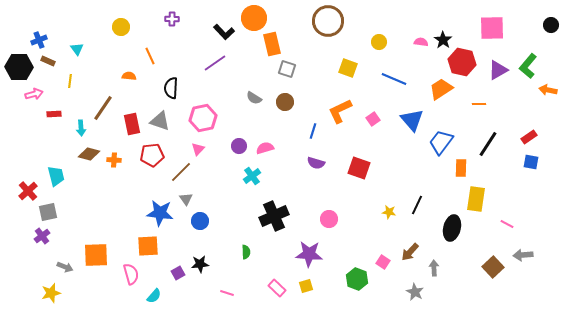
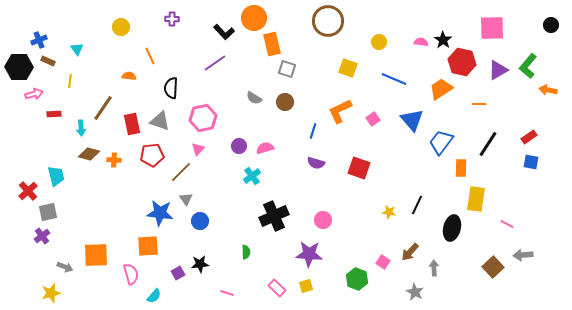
pink circle at (329, 219): moved 6 px left, 1 px down
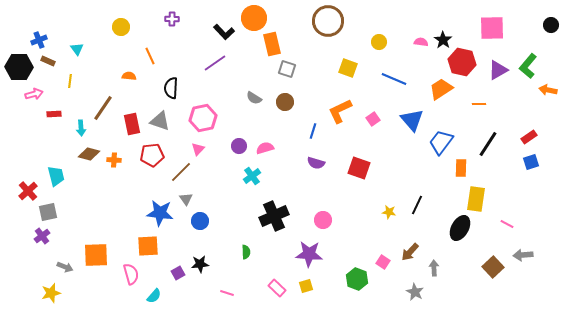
blue square at (531, 162): rotated 28 degrees counterclockwise
black ellipse at (452, 228): moved 8 px right; rotated 15 degrees clockwise
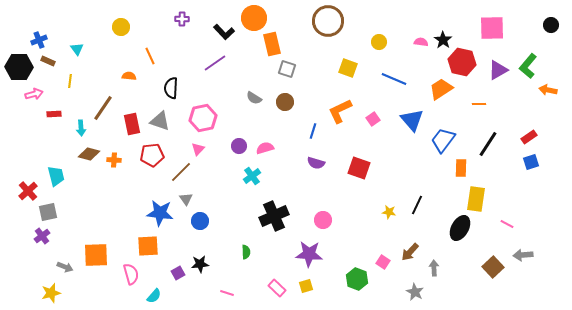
purple cross at (172, 19): moved 10 px right
blue trapezoid at (441, 142): moved 2 px right, 2 px up
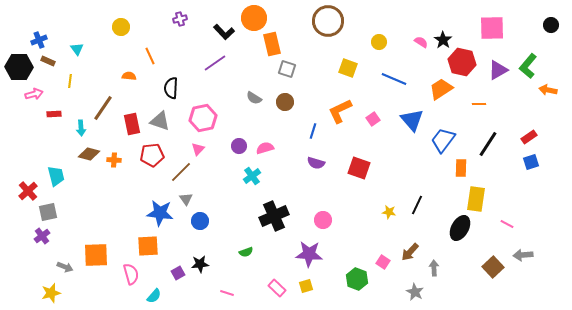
purple cross at (182, 19): moved 2 px left; rotated 16 degrees counterclockwise
pink semicircle at (421, 42): rotated 24 degrees clockwise
green semicircle at (246, 252): rotated 72 degrees clockwise
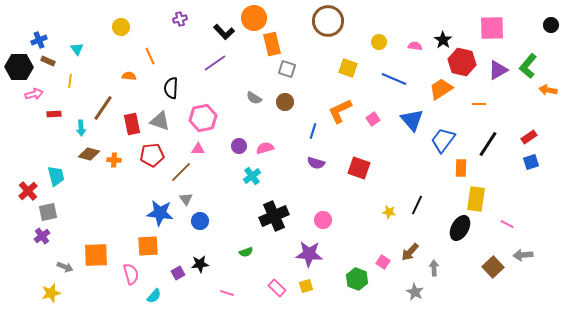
pink semicircle at (421, 42): moved 6 px left, 4 px down; rotated 24 degrees counterclockwise
pink triangle at (198, 149): rotated 48 degrees clockwise
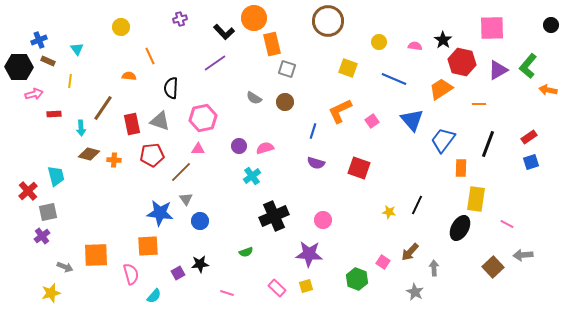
pink square at (373, 119): moved 1 px left, 2 px down
black line at (488, 144): rotated 12 degrees counterclockwise
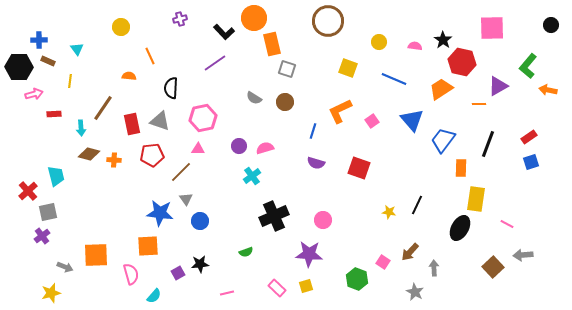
blue cross at (39, 40): rotated 21 degrees clockwise
purple triangle at (498, 70): moved 16 px down
pink line at (227, 293): rotated 32 degrees counterclockwise
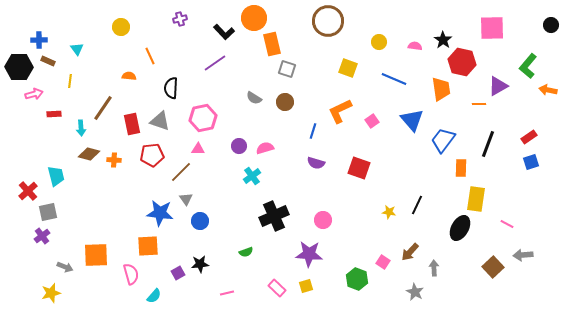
orange trapezoid at (441, 89): rotated 115 degrees clockwise
